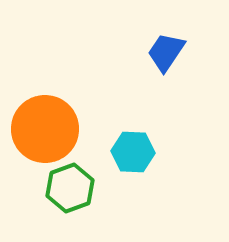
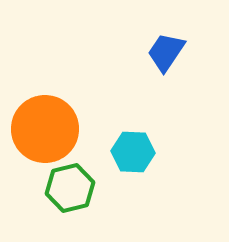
green hexagon: rotated 6 degrees clockwise
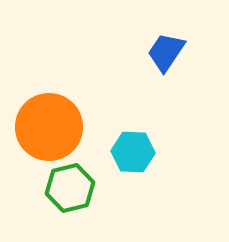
orange circle: moved 4 px right, 2 px up
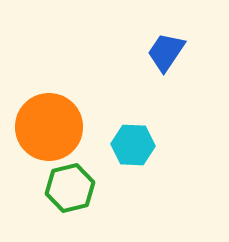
cyan hexagon: moved 7 px up
